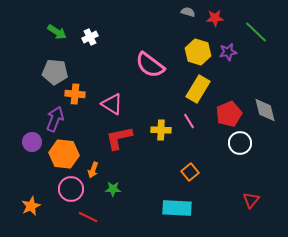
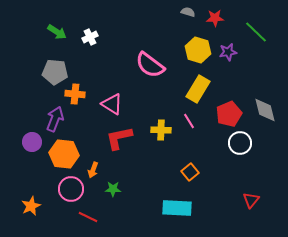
yellow hexagon: moved 2 px up
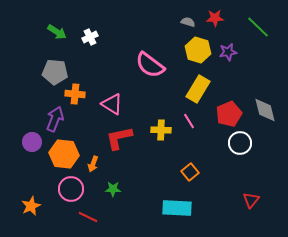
gray semicircle: moved 10 px down
green line: moved 2 px right, 5 px up
orange arrow: moved 6 px up
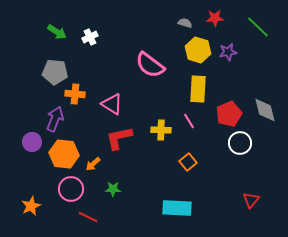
gray semicircle: moved 3 px left, 1 px down
yellow rectangle: rotated 28 degrees counterclockwise
orange arrow: rotated 28 degrees clockwise
orange square: moved 2 px left, 10 px up
